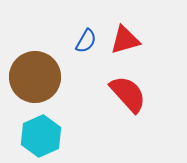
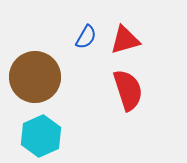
blue semicircle: moved 4 px up
red semicircle: moved 4 px up; rotated 24 degrees clockwise
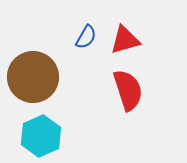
brown circle: moved 2 px left
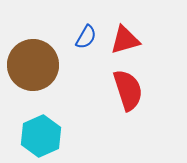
brown circle: moved 12 px up
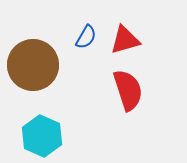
cyan hexagon: moved 1 px right; rotated 12 degrees counterclockwise
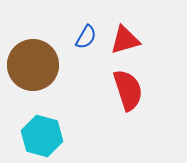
cyan hexagon: rotated 9 degrees counterclockwise
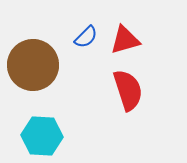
blue semicircle: rotated 15 degrees clockwise
cyan hexagon: rotated 12 degrees counterclockwise
